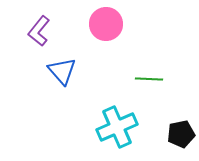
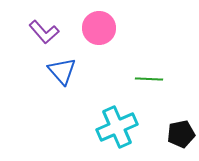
pink circle: moved 7 px left, 4 px down
purple L-shape: moved 5 px right, 1 px down; rotated 80 degrees counterclockwise
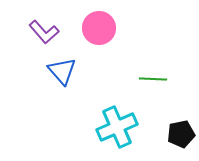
green line: moved 4 px right
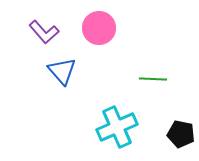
black pentagon: rotated 24 degrees clockwise
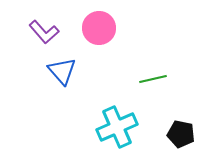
green line: rotated 16 degrees counterclockwise
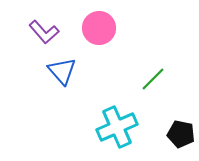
green line: rotated 32 degrees counterclockwise
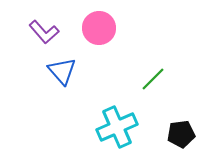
black pentagon: rotated 20 degrees counterclockwise
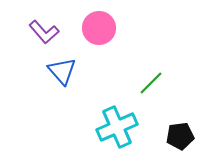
green line: moved 2 px left, 4 px down
black pentagon: moved 1 px left, 2 px down
